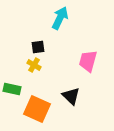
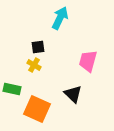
black triangle: moved 2 px right, 2 px up
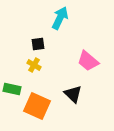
black square: moved 3 px up
pink trapezoid: rotated 65 degrees counterclockwise
orange square: moved 3 px up
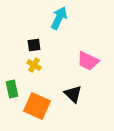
cyan arrow: moved 1 px left
black square: moved 4 px left, 1 px down
pink trapezoid: rotated 15 degrees counterclockwise
green rectangle: rotated 66 degrees clockwise
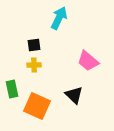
pink trapezoid: rotated 15 degrees clockwise
yellow cross: rotated 32 degrees counterclockwise
black triangle: moved 1 px right, 1 px down
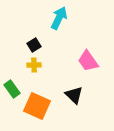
black square: rotated 24 degrees counterclockwise
pink trapezoid: rotated 15 degrees clockwise
green rectangle: rotated 24 degrees counterclockwise
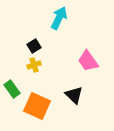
black square: moved 1 px down
yellow cross: rotated 16 degrees counterclockwise
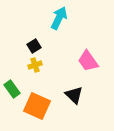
yellow cross: moved 1 px right
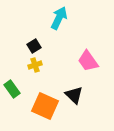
orange square: moved 8 px right
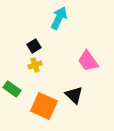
green rectangle: rotated 18 degrees counterclockwise
orange square: moved 1 px left
